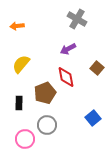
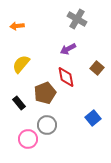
black rectangle: rotated 40 degrees counterclockwise
pink circle: moved 3 px right
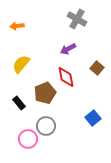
gray circle: moved 1 px left, 1 px down
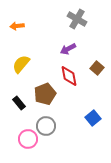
red diamond: moved 3 px right, 1 px up
brown pentagon: moved 1 px down
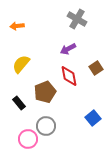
brown square: moved 1 px left; rotated 16 degrees clockwise
brown pentagon: moved 2 px up
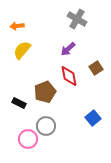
purple arrow: rotated 14 degrees counterclockwise
yellow semicircle: moved 1 px right, 14 px up
black rectangle: rotated 24 degrees counterclockwise
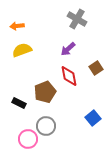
yellow semicircle: rotated 30 degrees clockwise
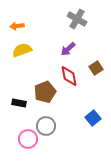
black rectangle: rotated 16 degrees counterclockwise
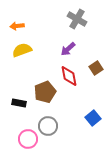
gray circle: moved 2 px right
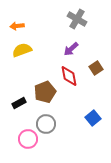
purple arrow: moved 3 px right
black rectangle: rotated 40 degrees counterclockwise
gray circle: moved 2 px left, 2 px up
